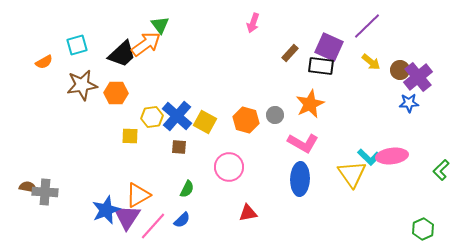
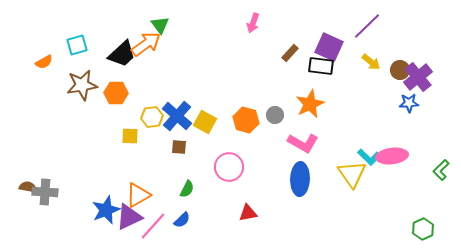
purple triangle at (127, 217): moved 2 px right; rotated 32 degrees clockwise
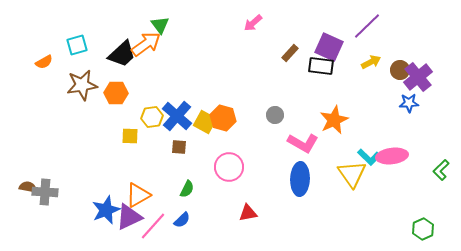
pink arrow at (253, 23): rotated 30 degrees clockwise
yellow arrow at (371, 62): rotated 66 degrees counterclockwise
orange star at (310, 104): moved 24 px right, 16 px down
orange hexagon at (246, 120): moved 23 px left, 2 px up
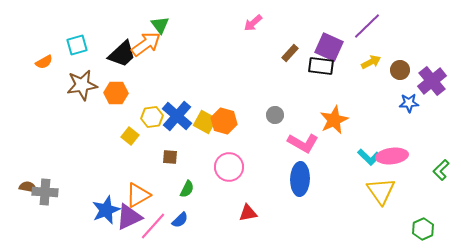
purple cross at (418, 77): moved 14 px right, 4 px down
orange hexagon at (223, 118): moved 1 px right, 3 px down
yellow square at (130, 136): rotated 36 degrees clockwise
brown square at (179, 147): moved 9 px left, 10 px down
yellow triangle at (352, 174): moved 29 px right, 17 px down
blue semicircle at (182, 220): moved 2 px left
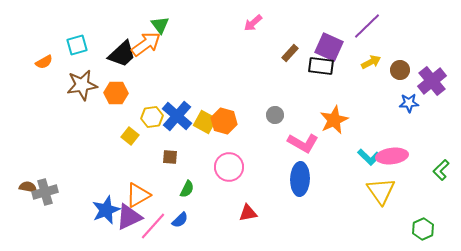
gray cross at (45, 192): rotated 20 degrees counterclockwise
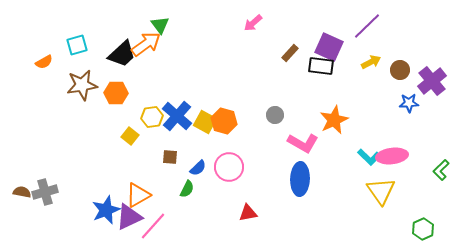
brown semicircle at (28, 187): moved 6 px left, 5 px down
blue semicircle at (180, 220): moved 18 px right, 52 px up
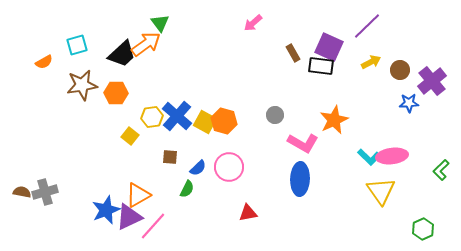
green triangle at (160, 25): moved 2 px up
brown rectangle at (290, 53): moved 3 px right; rotated 72 degrees counterclockwise
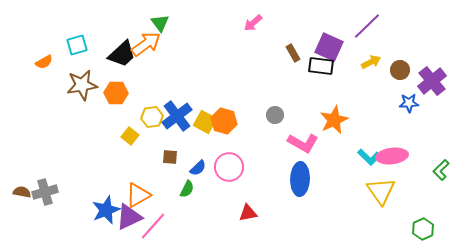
blue cross at (177, 116): rotated 12 degrees clockwise
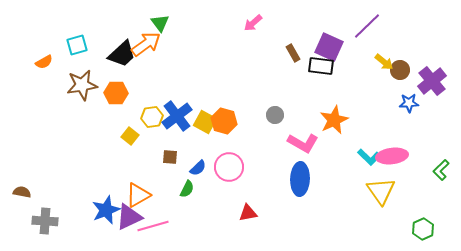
yellow arrow at (371, 62): moved 13 px right; rotated 66 degrees clockwise
gray cross at (45, 192): moved 29 px down; rotated 20 degrees clockwise
pink line at (153, 226): rotated 32 degrees clockwise
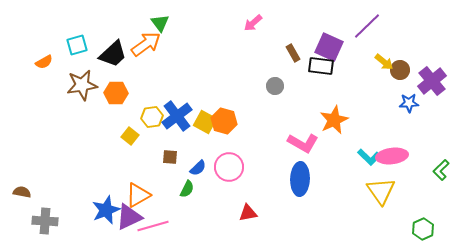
black trapezoid at (122, 54): moved 9 px left
gray circle at (275, 115): moved 29 px up
